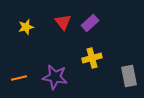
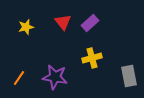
orange line: rotated 42 degrees counterclockwise
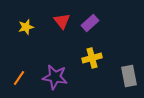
red triangle: moved 1 px left, 1 px up
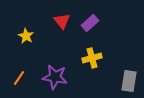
yellow star: moved 9 px down; rotated 28 degrees counterclockwise
gray rectangle: moved 5 px down; rotated 20 degrees clockwise
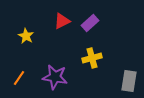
red triangle: rotated 42 degrees clockwise
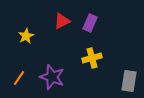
purple rectangle: rotated 24 degrees counterclockwise
yellow star: rotated 14 degrees clockwise
purple star: moved 3 px left; rotated 10 degrees clockwise
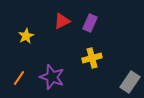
gray rectangle: moved 1 px right, 1 px down; rotated 25 degrees clockwise
